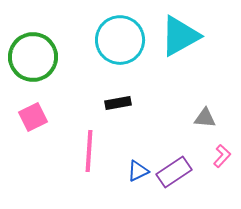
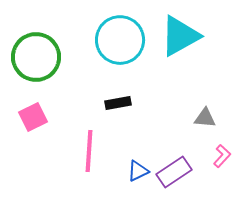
green circle: moved 3 px right
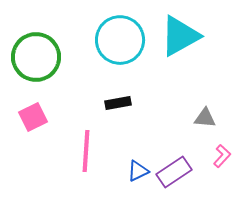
pink line: moved 3 px left
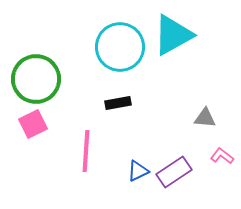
cyan triangle: moved 7 px left, 1 px up
cyan circle: moved 7 px down
green circle: moved 22 px down
pink square: moved 7 px down
pink L-shape: rotated 95 degrees counterclockwise
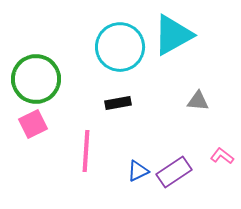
gray triangle: moved 7 px left, 17 px up
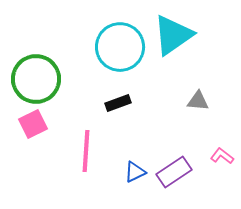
cyan triangle: rotated 6 degrees counterclockwise
black rectangle: rotated 10 degrees counterclockwise
blue triangle: moved 3 px left, 1 px down
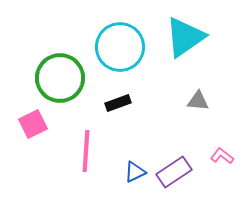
cyan triangle: moved 12 px right, 2 px down
green circle: moved 24 px right, 1 px up
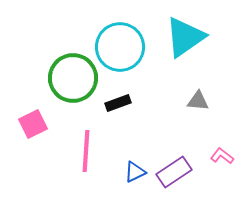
green circle: moved 13 px right
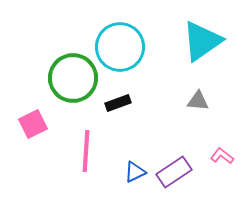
cyan triangle: moved 17 px right, 4 px down
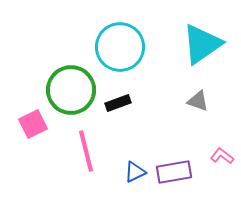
cyan triangle: moved 3 px down
green circle: moved 2 px left, 12 px down
gray triangle: rotated 15 degrees clockwise
pink line: rotated 18 degrees counterclockwise
purple rectangle: rotated 24 degrees clockwise
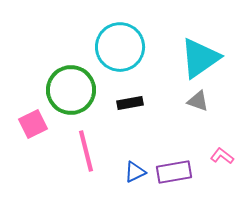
cyan triangle: moved 2 px left, 14 px down
black rectangle: moved 12 px right; rotated 10 degrees clockwise
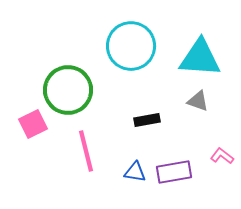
cyan circle: moved 11 px right, 1 px up
cyan triangle: rotated 39 degrees clockwise
green circle: moved 3 px left
black rectangle: moved 17 px right, 17 px down
blue triangle: rotated 35 degrees clockwise
